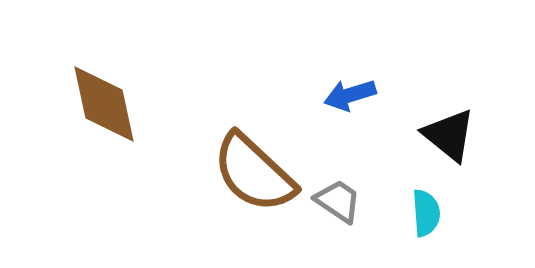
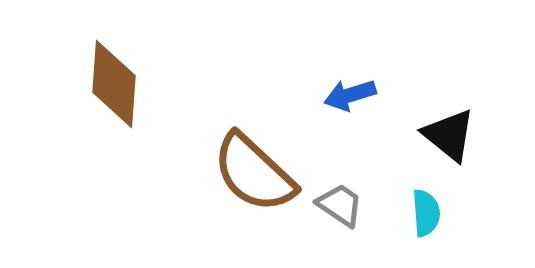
brown diamond: moved 10 px right, 20 px up; rotated 16 degrees clockwise
gray trapezoid: moved 2 px right, 4 px down
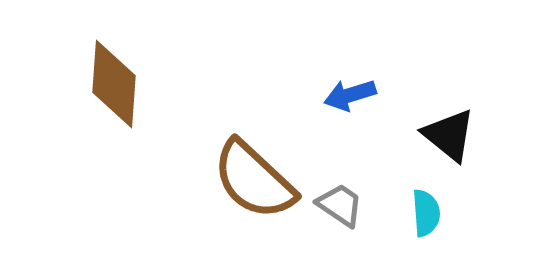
brown semicircle: moved 7 px down
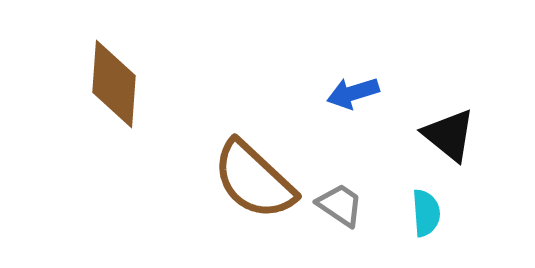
blue arrow: moved 3 px right, 2 px up
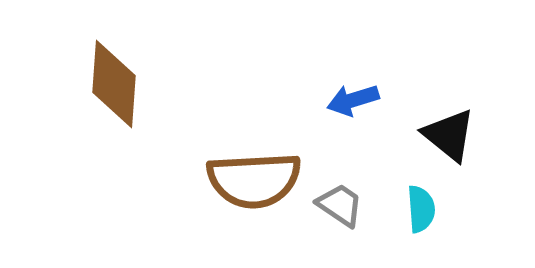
blue arrow: moved 7 px down
brown semicircle: rotated 46 degrees counterclockwise
cyan semicircle: moved 5 px left, 4 px up
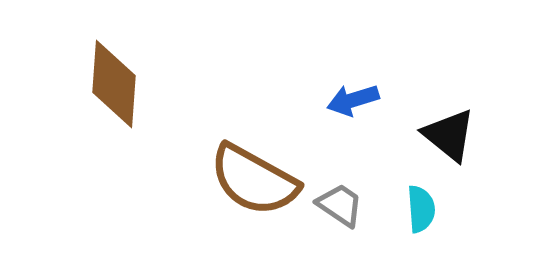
brown semicircle: rotated 32 degrees clockwise
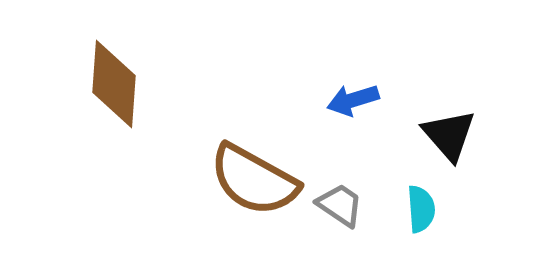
black triangle: rotated 10 degrees clockwise
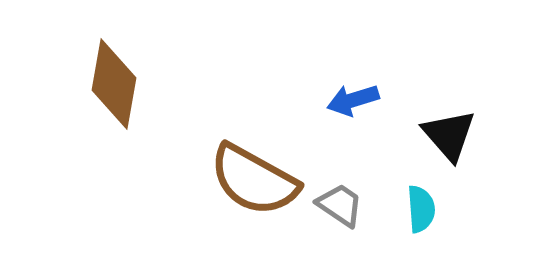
brown diamond: rotated 6 degrees clockwise
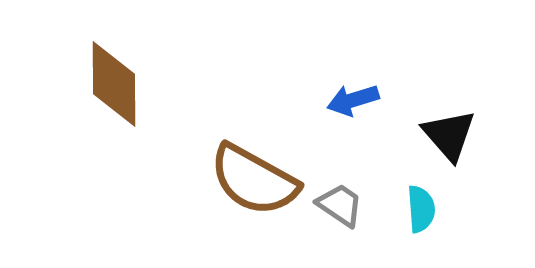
brown diamond: rotated 10 degrees counterclockwise
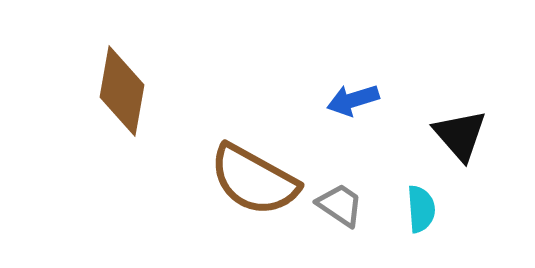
brown diamond: moved 8 px right, 7 px down; rotated 10 degrees clockwise
black triangle: moved 11 px right
